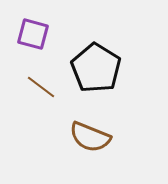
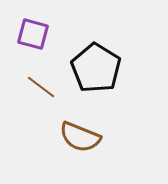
brown semicircle: moved 10 px left
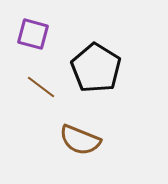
brown semicircle: moved 3 px down
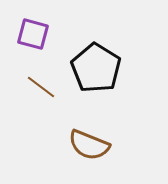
brown semicircle: moved 9 px right, 5 px down
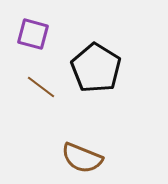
brown semicircle: moved 7 px left, 13 px down
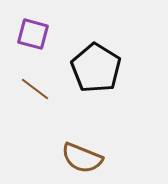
brown line: moved 6 px left, 2 px down
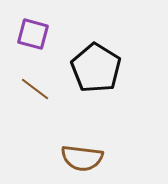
brown semicircle: rotated 15 degrees counterclockwise
